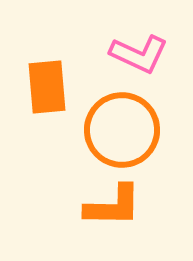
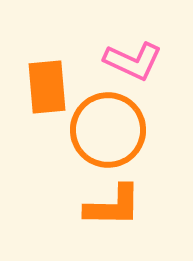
pink L-shape: moved 6 px left, 7 px down
orange circle: moved 14 px left
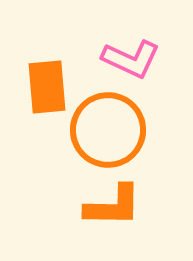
pink L-shape: moved 2 px left, 2 px up
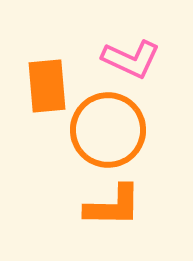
orange rectangle: moved 1 px up
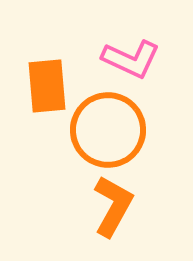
orange L-shape: rotated 62 degrees counterclockwise
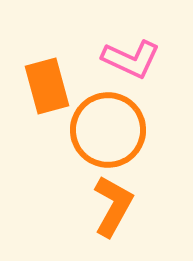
orange rectangle: rotated 10 degrees counterclockwise
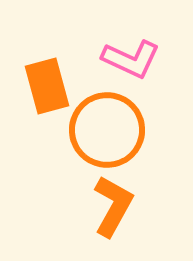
orange circle: moved 1 px left
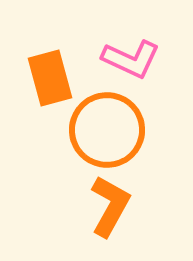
orange rectangle: moved 3 px right, 8 px up
orange L-shape: moved 3 px left
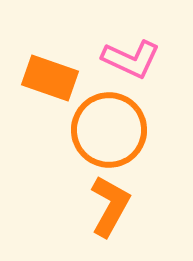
orange rectangle: rotated 56 degrees counterclockwise
orange circle: moved 2 px right
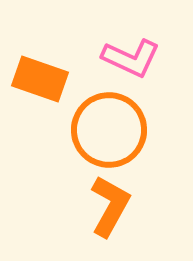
pink L-shape: moved 1 px up
orange rectangle: moved 10 px left, 1 px down
